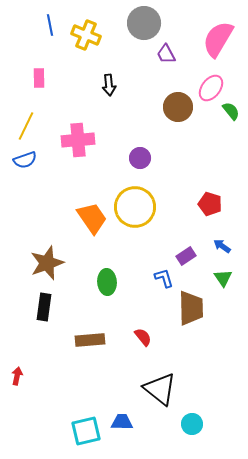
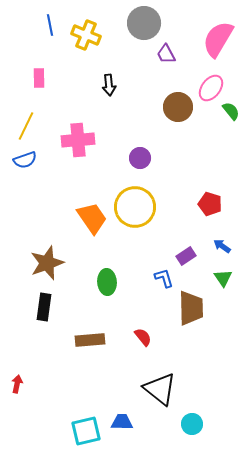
red arrow: moved 8 px down
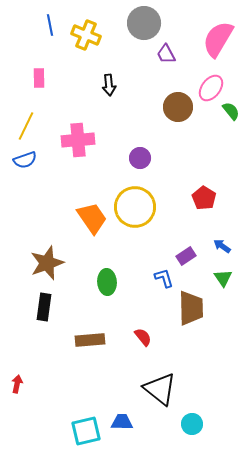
red pentagon: moved 6 px left, 6 px up; rotated 15 degrees clockwise
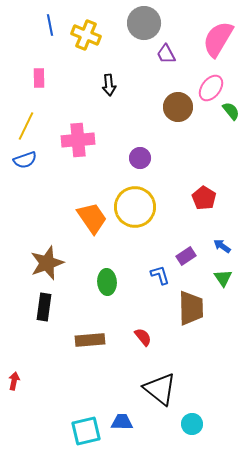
blue L-shape: moved 4 px left, 3 px up
red arrow: moved 3 px left, 3 px up
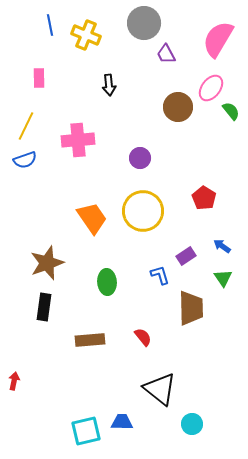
yellow circle: moved 8 px right, 4 px down
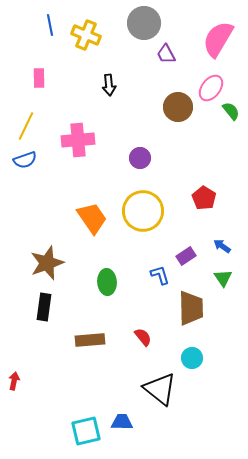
cyan circle: moved 66 px up
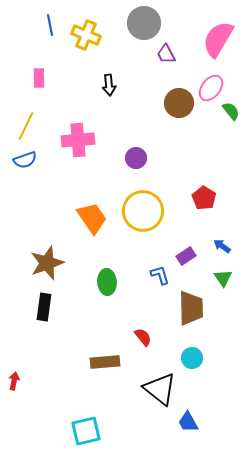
brown circle: moved 1 px right, 4 px up
purple circle: moved 4 px left
brown rectangle: moved 15 px right, 22 px down
blue trapezoid: moved 66 px right; rotated 120 degrees counterclockwise
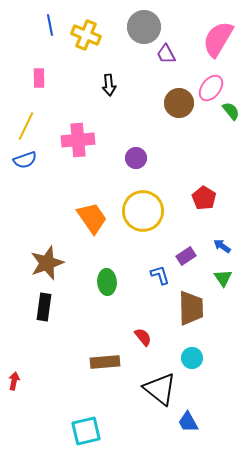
gray circle: moved 4 px down
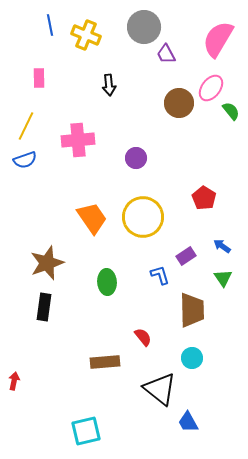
yellow circle: moved 6 px down
brown trapezoid: moved 1 px right, 2 px down
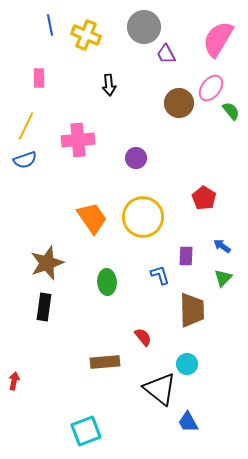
purple rectangle: rotated 54 degrees counterclockwise
green triangle: rotated 18 degrees clockwise
cyan circle: moved 5 px left, 6 px down
cyan square: rotated 8 degrees counterclockwise
